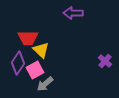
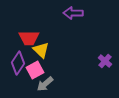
red trapezoid: moved 1 px right
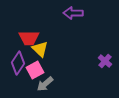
yellow triangle: moved 1 px left, 1 px up
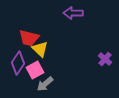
red trapezoid: rotated 15 degrees clockwise
purple cross: moved 2 px up
